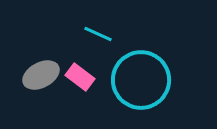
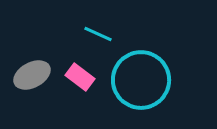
gray ellipse: moved 9 px left
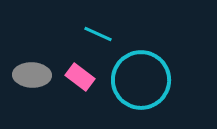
gray ellipse: rotated 30 degrees clockwise
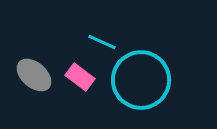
cyan line: moved 4 px right, 8 px down
gray ellipse: moved 2 px right; rotated 39 degrees clockwise
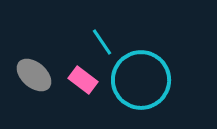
cyan line: rotated 32 degrees clockwise
pink rectangle: moved 3 px right, 3 px down
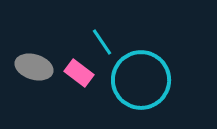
gray ellipse: moved 8 px up; rotated 24 degrees counterclockwise
pink rectangle: moved 4 px left, 7 px up
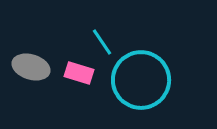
gray ellipse: moved 3 px left
pink rectangle: rotated 20 degrees counterclockwise
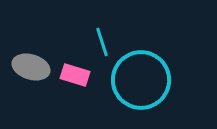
cyan line: rotated 16 degrees clockwise
pink rectangle: moved 4 px left, 2 px down
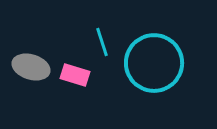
cyan circle: moved 13 px right, 17 px up
